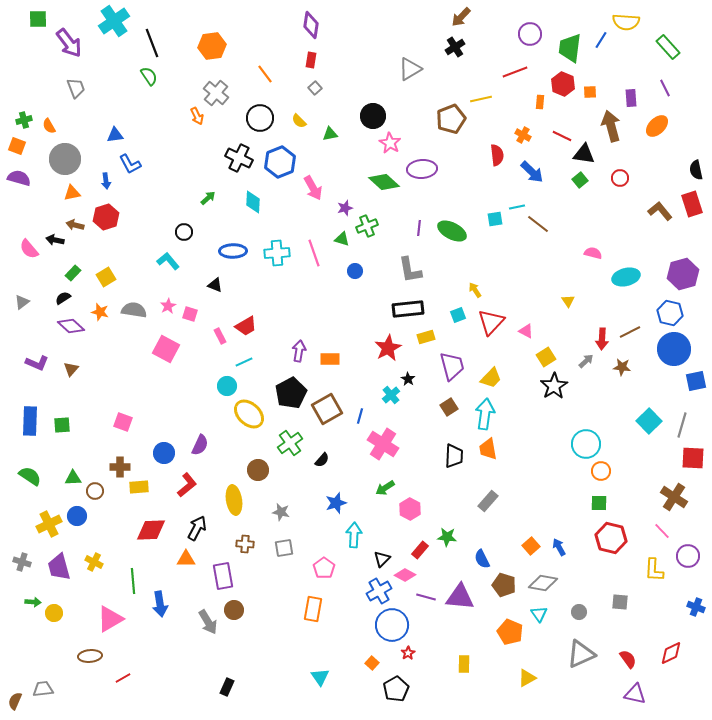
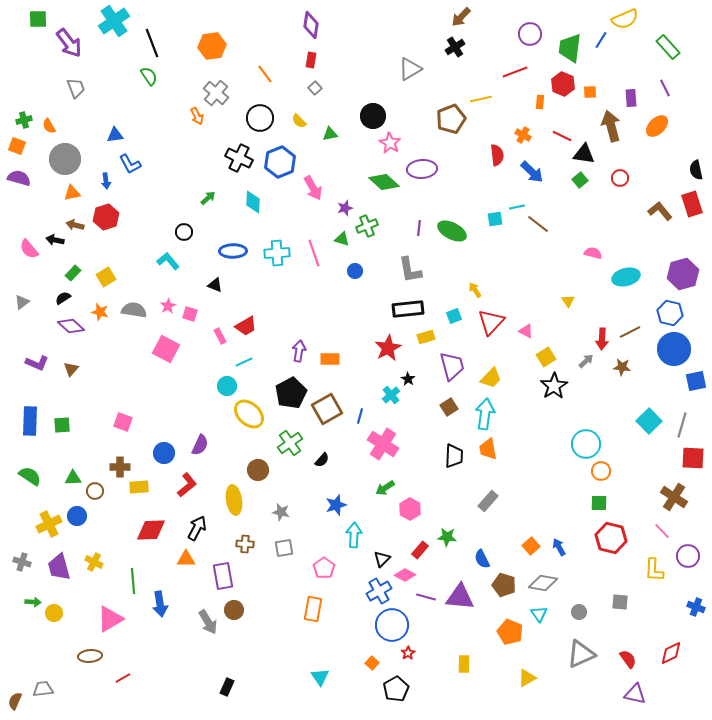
yellow semicircle at (626, 22): moved 1 px left, 3 px up; rotated 28 degrees counterclockwise
cyan square at (458, 315): moved 4 px left, 1 px down
blue star at (336, 503): moved 2 px down
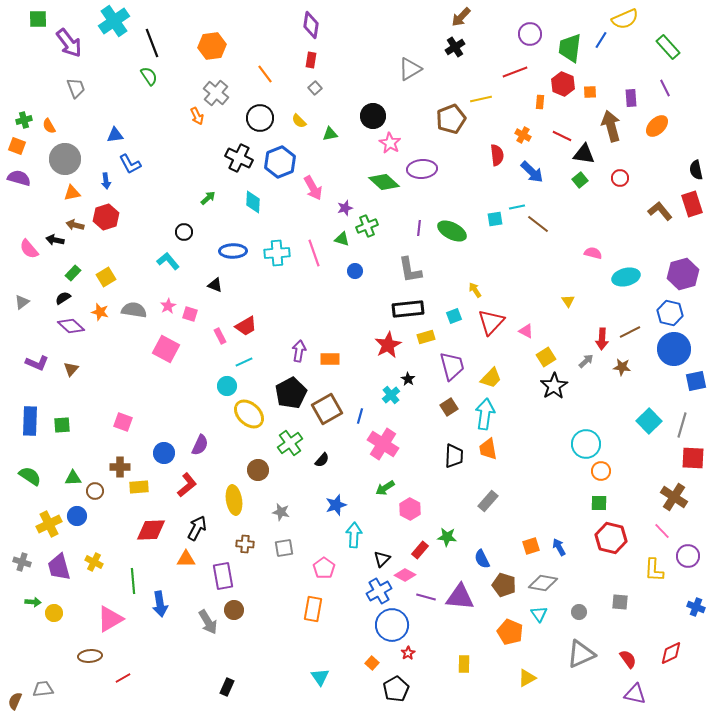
red star at (388, 348): moved 3 px up
orange square at (531, 546): rotated 24 degrees clockwise
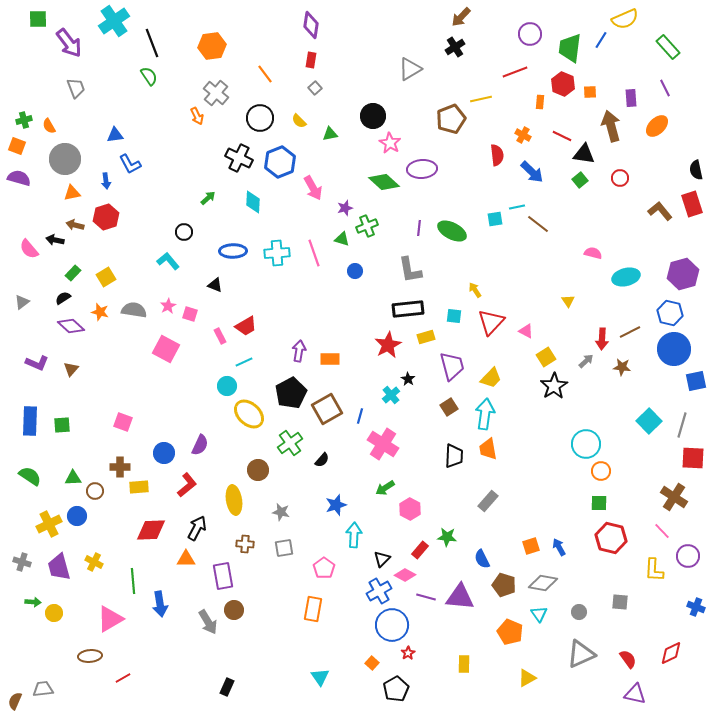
cyan square at (454, 316): rotated 28 degrees clockwise
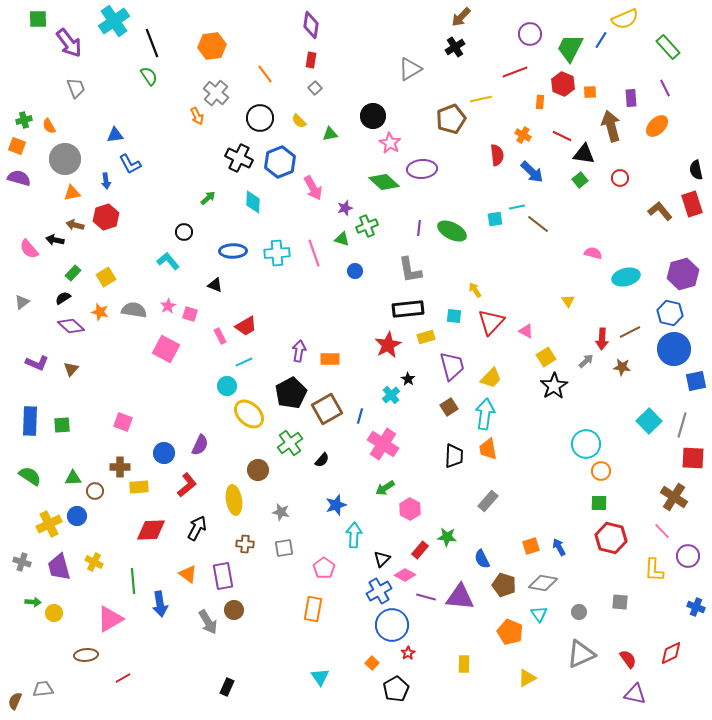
green trapezoid at (570, 48): rotated 20 degrees clockwise
orange triangle at (186, 559): moved 2 px right, 15 px down; rotated 36 degrees clockwise
brown ellipse at (90, 656): moved 4 px left, 1 px up
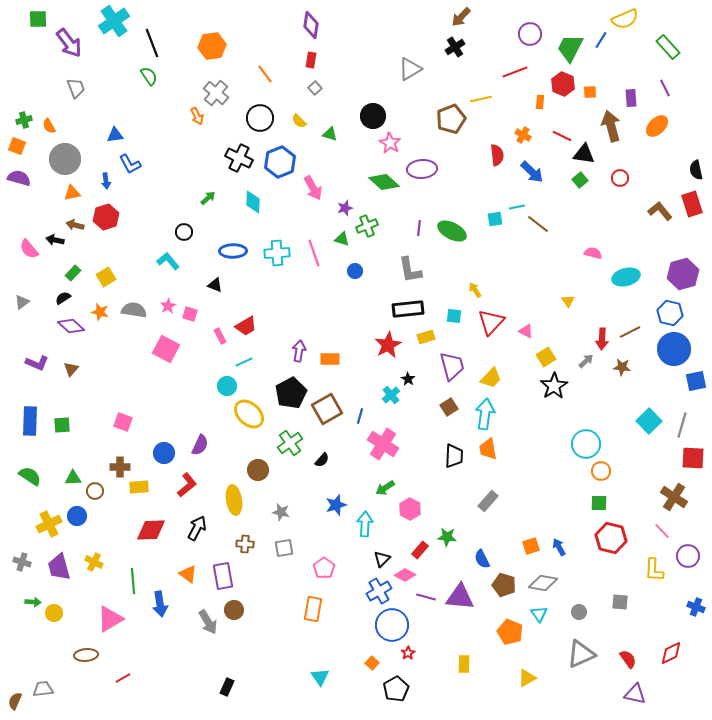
green triangle at (330, 134): rotated 28 degrees clockwise
cyan arrow at (354, 535): moved 11 px right, 11 px up
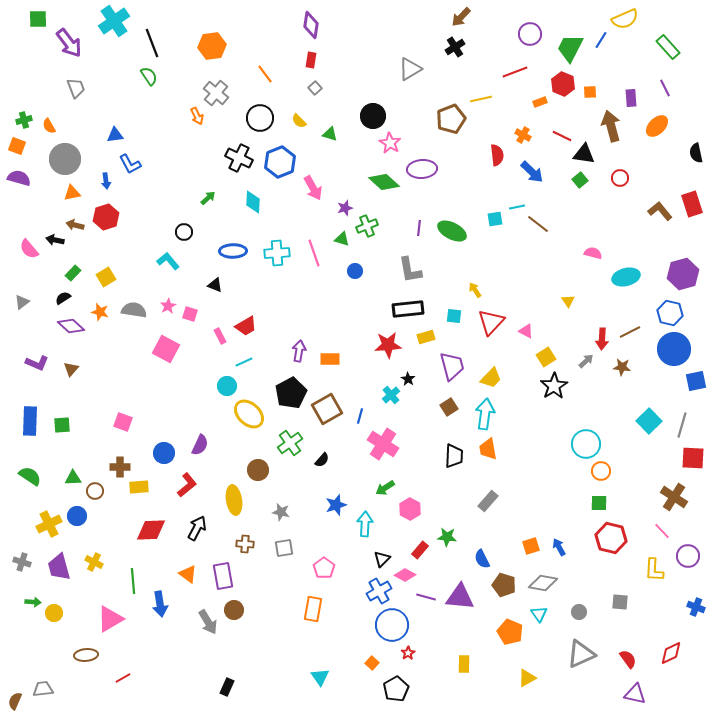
orange rectangle at (540, 102): rotated 64 degrees clockwise
black semicircle at (696, 170): moved 17 px up
red star at (388, 345): rotated 24 degrees clockwise
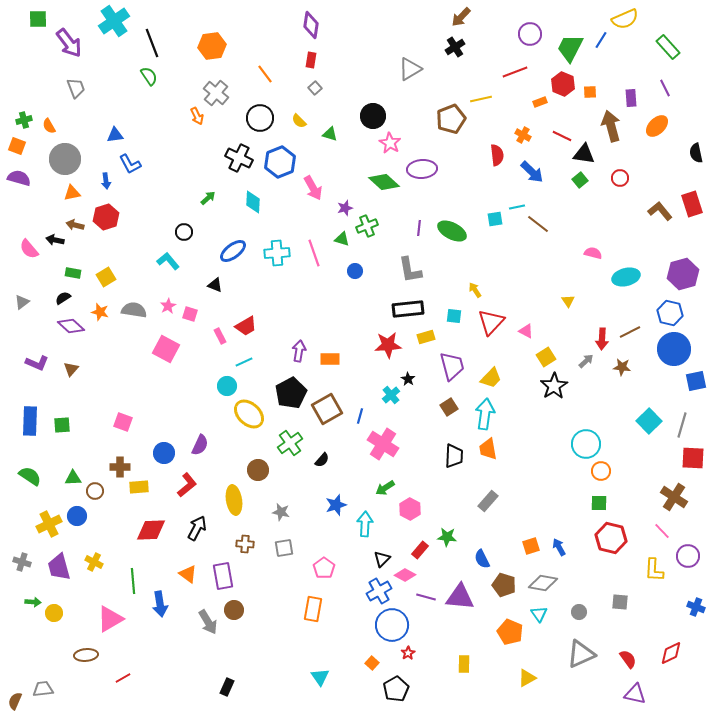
blue ellipse at (233, 251): rotated 36 degrees counterclockwise
green rectangle at (73, 273): rotated 56 degrees clockwise
